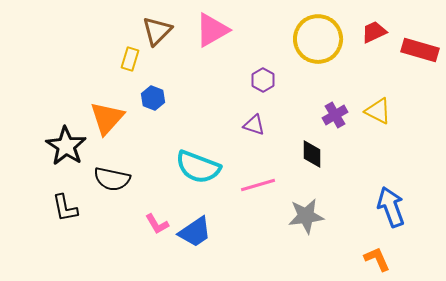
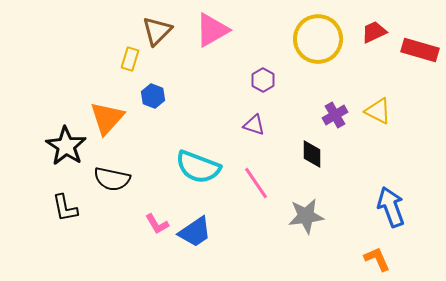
blue hexagon: moved 2 px up
pink line: moved 2 px left, 2 px up; rotated 72 degrees clockwise
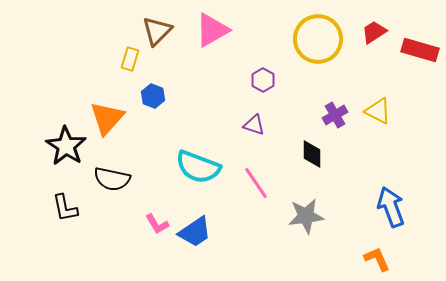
red trapezoid: rotated 8 degrees counterclockwise
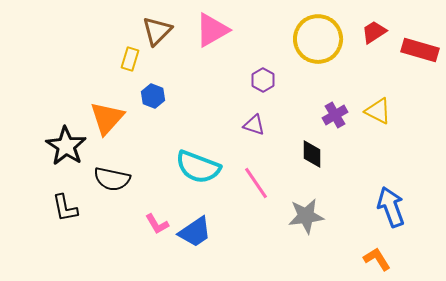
orange L-shape: rotated 8 degrees counterclockwise
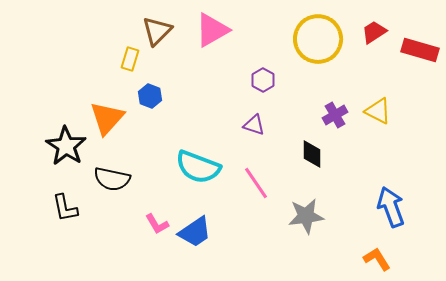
blue hexagon: moved 3 px left
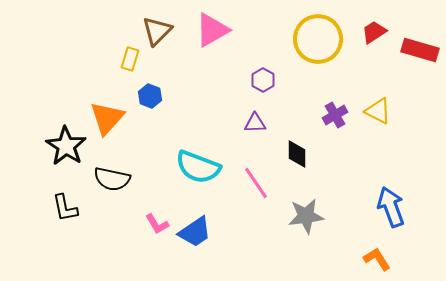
purple triangle: moved 1 px right, 2 px up; rotated 20 degrees counterclockwise
black diamond: moved 15 px left
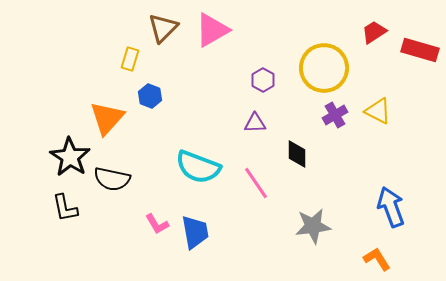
brown triangle: moved 6 px right, 3 px up
yellow circle: moved 6 px right, 29 px down
black star: moved 4 px right, 11 px down
gray star: moved 7 px right, 10 px down
blue trapezoid: rotated 66 degrees counterclockwise
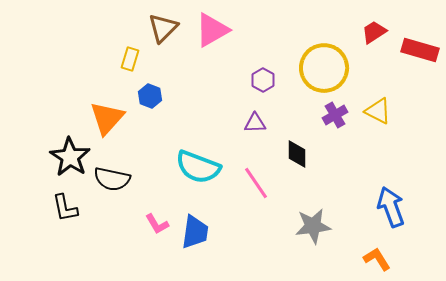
blue trapezoid: rotated 18 degrees clockwise
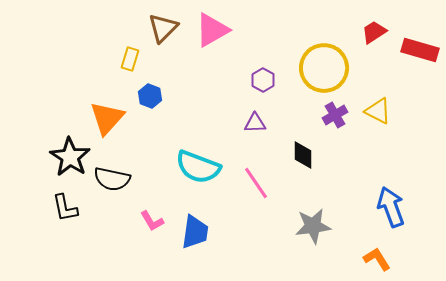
black diamond: moved 6 px right, 1 px down
pink L-shape: moved 5 px left, 3 px up
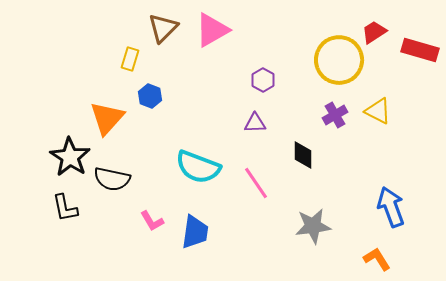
yellow circle: moved 15 px right, 8 px up
